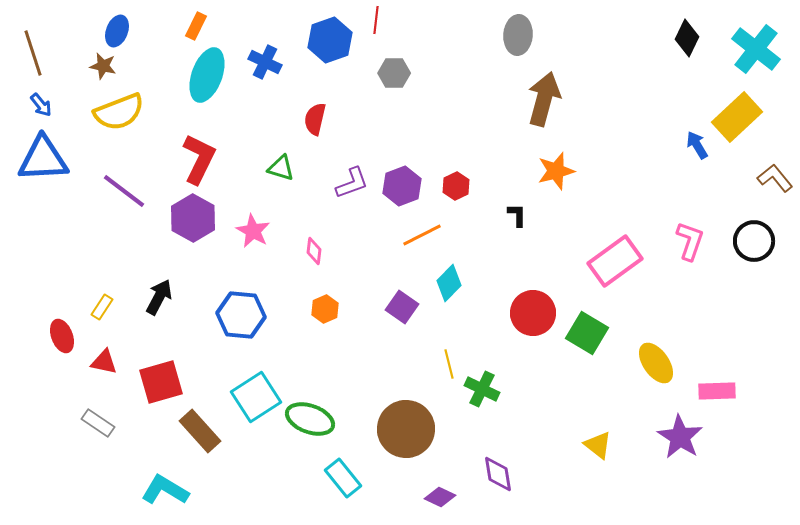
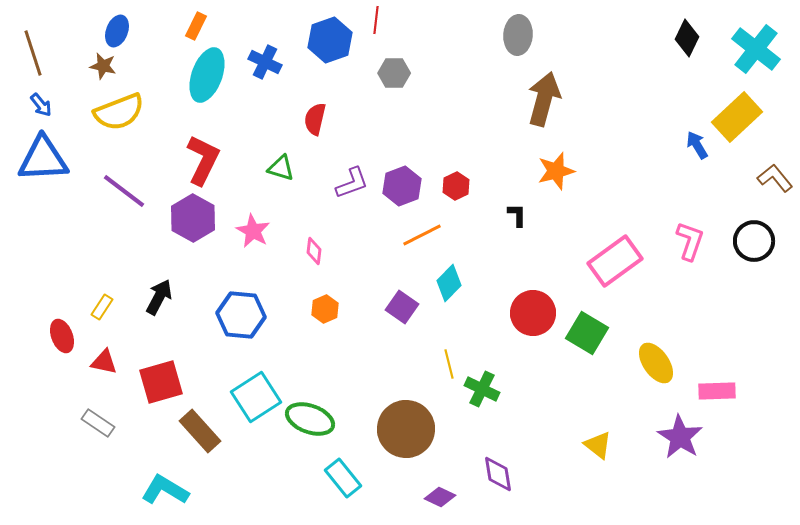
red L-shape at (199, 159): moved 4 px right, 1 px down
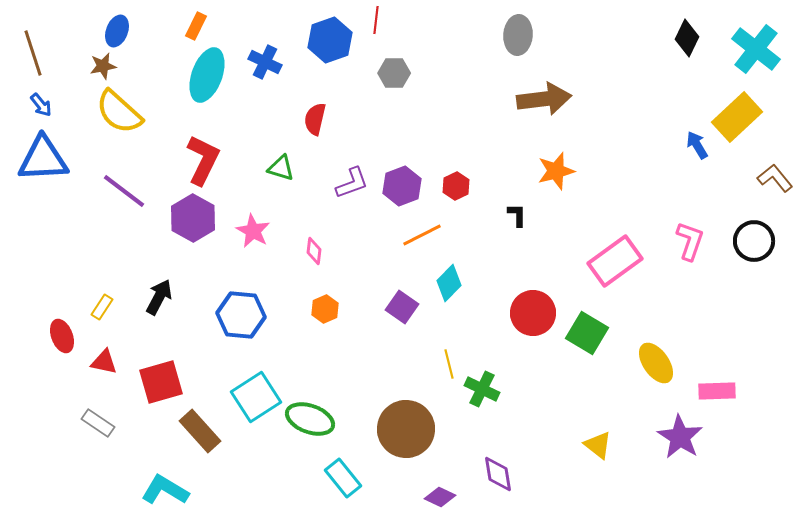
brown star at (103, 66): rotated 24 degrees counterclockwise
brown arrow at (544, 99): rotated 68 degrees clockwise
yellow semicircle at (119, 112): rotated 63 degrees clockwise
